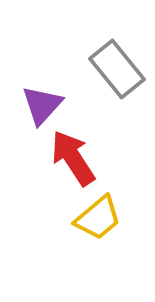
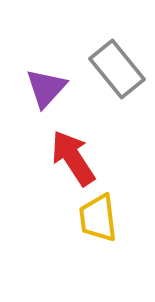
purple triangle: moved 4 px right, 17 px up
yellow trapezoid: rotated 123 degrees clockwise
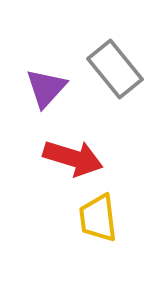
gray rectangle: moved 2 px left
red arrow: rotated 140 degrees clockwise
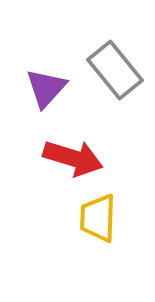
gray rectangle: moved 1 px down
yellow trapezoid: rotated 9 degrees clockwise
